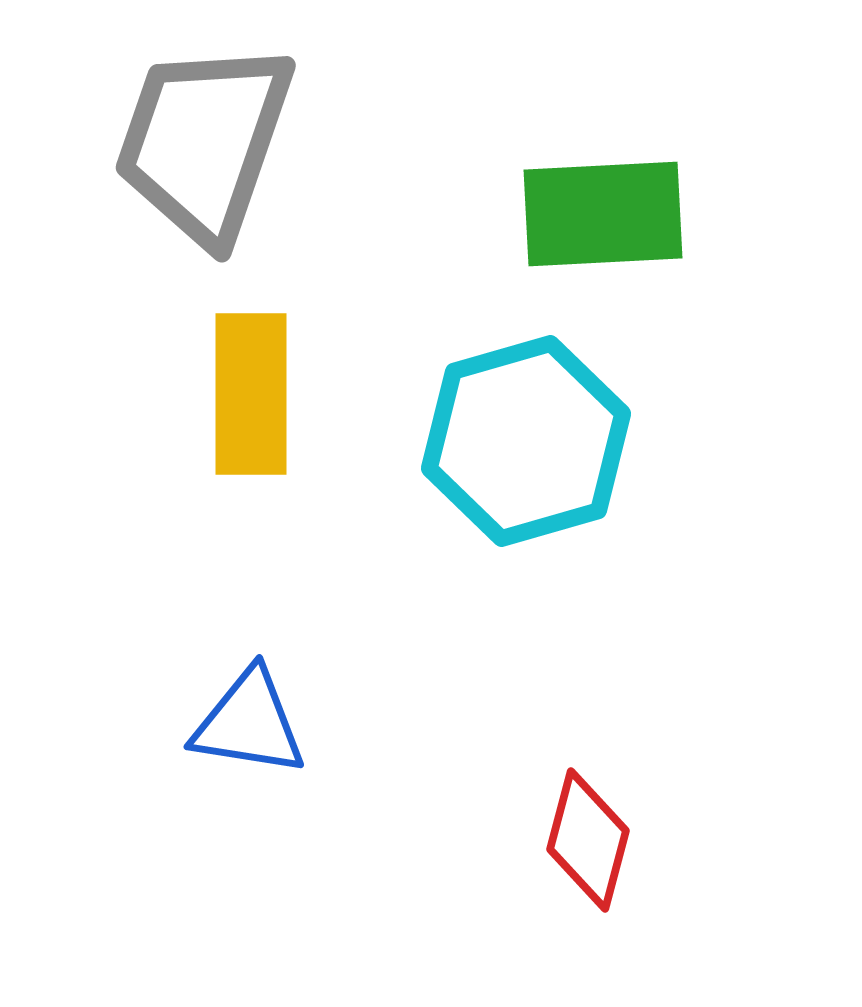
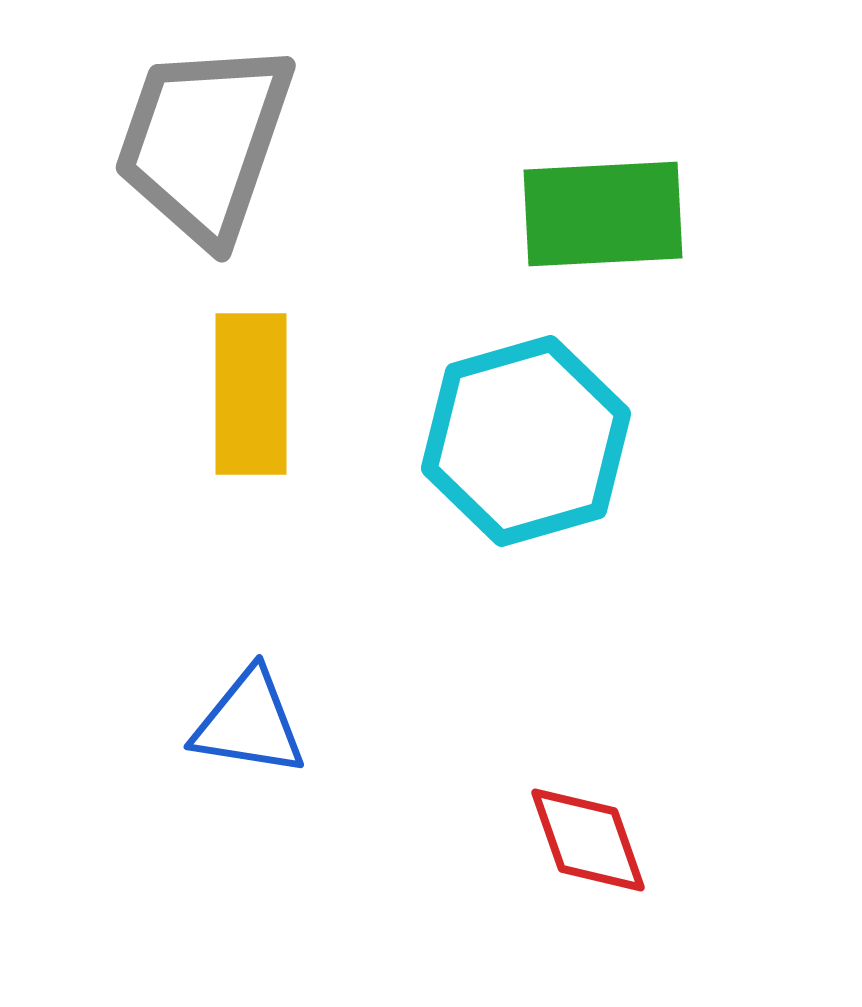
red diamond: rotated 34 degrees counterclockwise
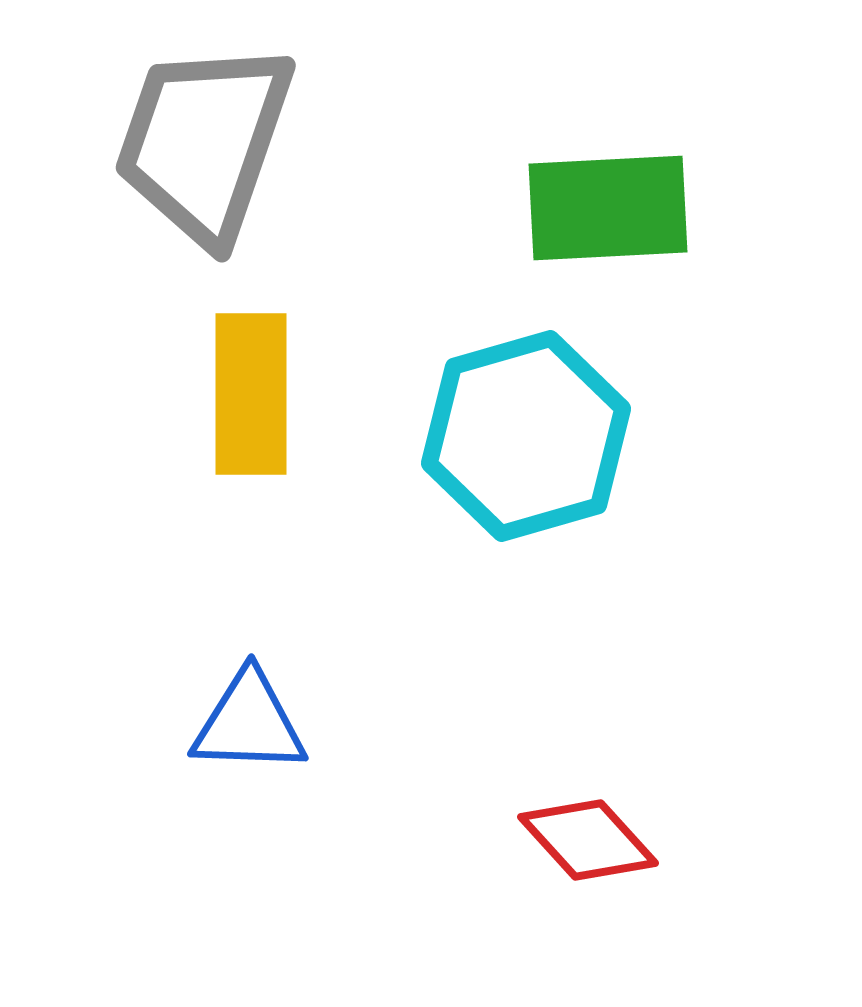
green rectangle: moved 5 px right, 6 px up
cyan hexagon: moved 5 px up
blue triangle: rotated 7 degrees counterclockwise
red diamond: rotated 23 degrees counterclockwise
